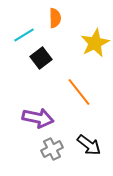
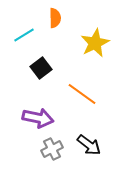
black square: moved 10 px down
orange line: moved 3 px right, 2 px down; rotated 16 degrees counterclockwise
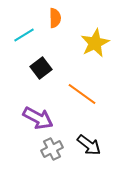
purple arrow: rotated 16 degrees clockwise
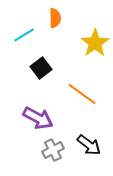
yellow star: rotated 8 degrees counterclockwise
gray cross: moved 1 px right, 1 px down
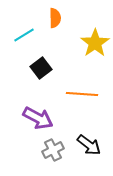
orange line: rotated 32 degrees counterclockwise
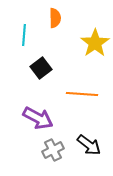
cyan line: rotated 55 degrees counterclockwise
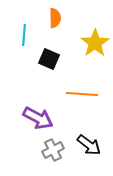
black square: moved 8 px right, 9 px up; rotated 30 degrees counterclockwise
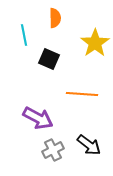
cyan line: rotated 15 degrees counterclockwise
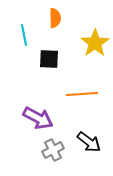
black square: rotated 20 degrees counterclockwise
orange line: rotated 8 degrees counterclockwise
black arrow: moved 3 px up
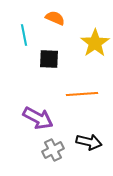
orange semicircle: rotated 66 degrees counterclockwise
black arrow: rotated 25 degrees counterclockwise
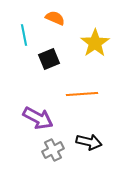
black square: rotated 25 degrees counterclockwise
